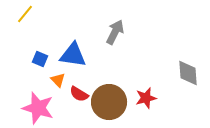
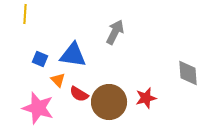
yellow line: rotated 36 degrees counterclockwise
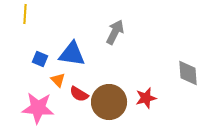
blue triangle: moved 1 px left, 1 px up
pink star: rotated 12 degrees counterclockwise
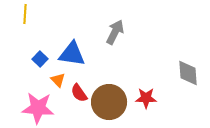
blue square: rotated 21 degrees clockwise
red semicircle: moved 1 px up; rotated 24 degrees clockwise
red star: rotated 15 degrees clockwise
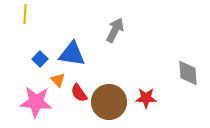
gray arrow: moved 2 px up
pink star: moved 2 px left, 6 px up
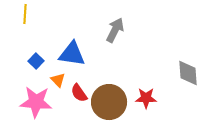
blue square: moved 4 px left, 2 px down
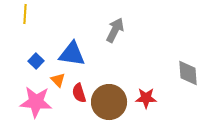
red semicircle: rotated 18 degrees clockwise
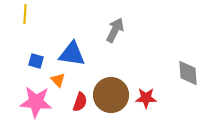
blue square: rotated 28 degrees counterclockwise
red semicircle: moved 1 px right, 9 px down; rotated 144 degrees counterclockwise
brown circle: moved 2 px right, 7 px up
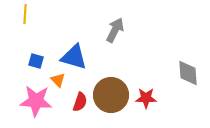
blue triangle: moved 2 px right, 3 px down; rotated 8 degrees clockwise
pink star: moved 1 px up
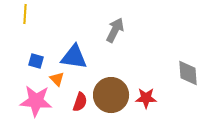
blue triangle: rotated 8 degrees counterclockwise
orange triangle: moved 1 px left, 1 px up
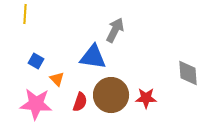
blue triangle: moved 19 px right
blue square: rotated 14 degrees clockwise
pink star: moved 3 px down
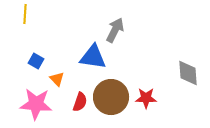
brown circle: moved 2 px down
